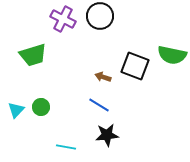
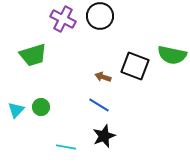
black star: moved 3 px left, 1 px down; rotated 15 degrees counterclockwise
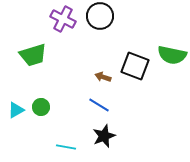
cyan triangle: rotated 18 degrees clockwise
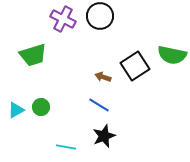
black square: rotated 36 degrees clockwise
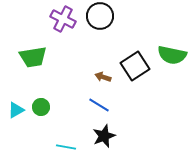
green trapezoid: moved 2 px down; rotated 8 degrees clockwise
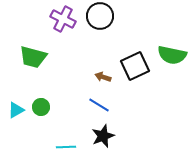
green trapezoid: rotated 24 degrees clockwise
black square: rotated 8 degrees clockwise
black star: moved 1 px left
cyan line: rotated 12 degrees counterclockwise
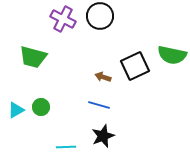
blue line: rotated 15 degrees counterclockwise
